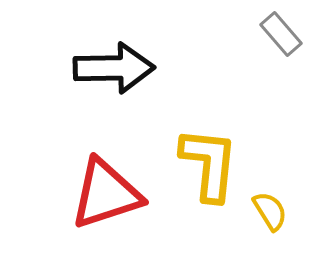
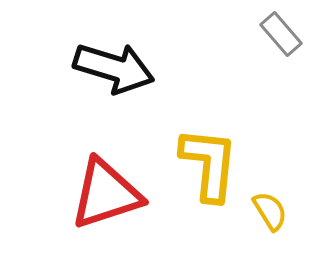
black arrow: rotated 18 degrees clockwise
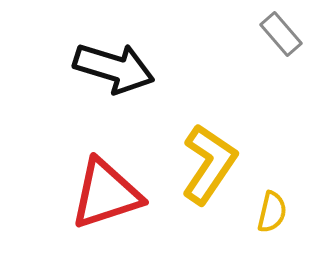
yellow L-shape: rotated 28 degrees clockwise
yellow semicircle: moved 2 px right, 1 px down; rotated 45 degrees clockwise
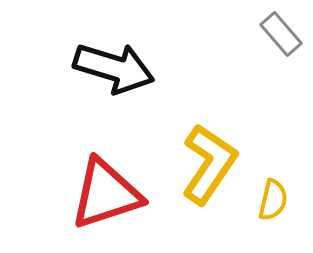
yellow semicircle: moved 1 px right, 12 px up
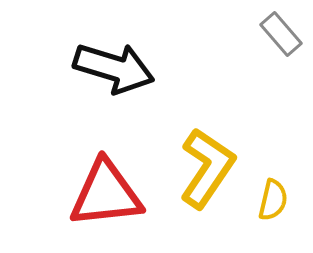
yellow L-shape: moved 2 px left, 4 px down
red triangle: rotated 12 degrees clockwise
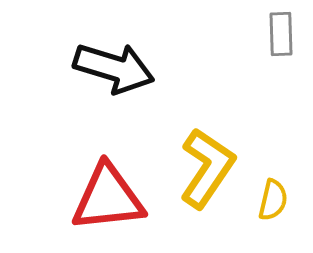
gray rectangle: rotated 39 degrees clockwise
red triangle: moved 2 px right, 4 px down
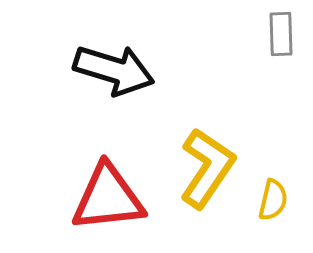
black arrow: moved 2 px down
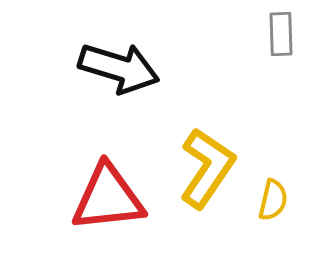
black arrow: moved 5 px right, 2 px up
